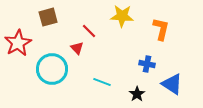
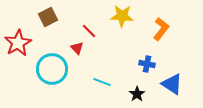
brown square: rotated 12 degrees counterclockwise
orange L-shape: rotated 25 degrees clockwise
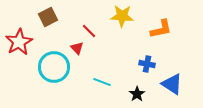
orange L-shape: rotated 40 degrees clockwise
red star: moved 1 px right, 1 px up
cyan circle: moved 2 px right, 2 px up
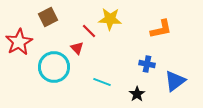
yellow star: moved 12 px left, 3 px down
blue triangle: moved 3 px right, 3 px up; rotated 50 degrees clockwise
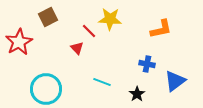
cyan circle: moved 8 px left, 22 px down
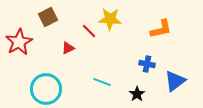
red triangle: moved 9 px left; rotated 48 degrees clockwise
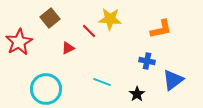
brown square: moved 2 px right, 1 px down; rotated 12 degrees counterclockwise
blue cross: moved 3 px up
blue triangle: moved 2 px left, 1 px up
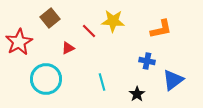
yellow star: moved 3 px right, 2 px down
cyan line: rotated 54 degrees clockwise
cyan circle: moved 10 px up
